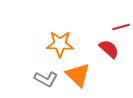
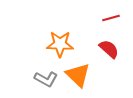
red line: moved 10 px left, 9 px up
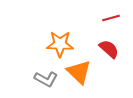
orange triangle: moved 1 px right, 3 px up
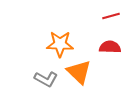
red line: moved 2 px up
red semicircle: moved 1 px right, 2 px up; rotated 40 degrees counterclockwise
